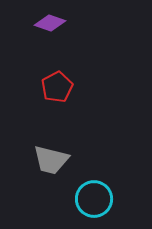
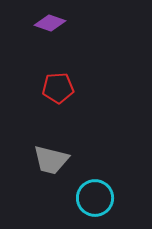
red pentagon: moved 1 px right, 1 px down; rotated 24 degrees clockwise
cyan circle: moved 1 px right, 1 px up
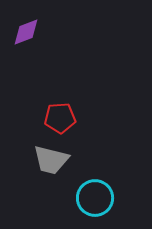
purple diamond: moved 24 px left, 9 px down; rotated 40 degrees counterclockwise
red pentagon: moved 2 px right, 30 px down
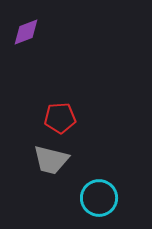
cyan circle: moved 4 px right
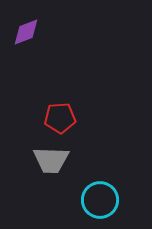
gray trapezoid: rotated 12 degrees counterclockwise
cyan circle: moved 1 px right, 2 px down
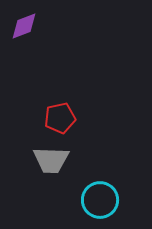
purple diamond: moved 2 px left, 6 px up
red pentagon: rotated 8 degrees counterclockwise
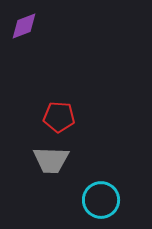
red pentagon: moved 1 px left, 1 px up; rotated 16 degrees clockwise
cyan circle: moved 1 px right
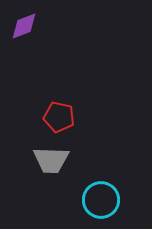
red pentagon: rotated 8 degrees clockwise
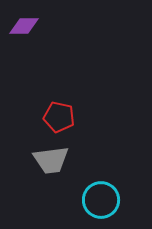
purple diamond: rotated 20 degrees clockwise
gray trapezoid: rotated 9 degrees counterclockwise
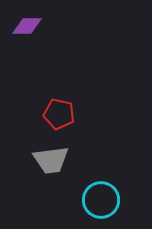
purple diamond: moved 3 px right
red pentagon: moved 3 px up
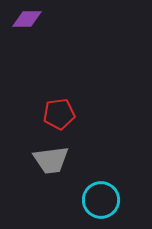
purple diamond: moved 7 px up
red pentagon: rotated 20 degrees counterclockwise
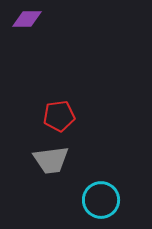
red pentagon: moved 2 px down
